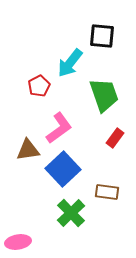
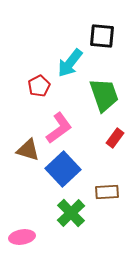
brown triangle: rotated 25 degrees clockwise
brown rectangle: rotated 10 degrees counterclockwise
pink ellipse: moved 4 px right, 5 px up
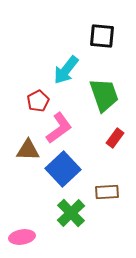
cyan arrow: moved 4 px left, 7 px down
red pentagon: moved 1 px left, 15 px down
brown triangle: rotated 15 degrees counterclockwise
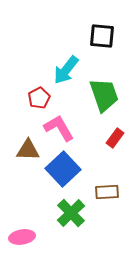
red pentagon: moved 1 px right, 3 px up
pink L-shape: rotated 84 degrees counterclockwise
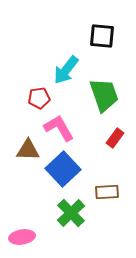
red pentagon: rotated 20 degrees clockwise
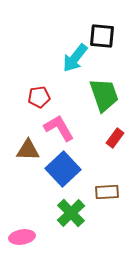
cyan arrow: moved 9 px right, 12 px up
red pentagon: moved 1 px up
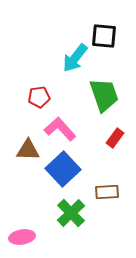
black square: moved 2 px right
pink L-shape: moved 1 px right, 1 px down; rotated 12 degrees counterclockwise
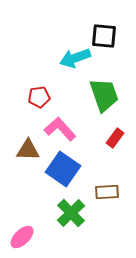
cyan arrow: rotated 32 degrees clockwise
blue square: rotated 12 degrees counterclockwise
pink ellipse: rotated 35 degrees counterclockwise
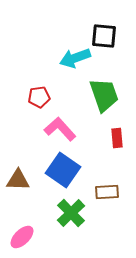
red rectangle: moved 2 px right; rotated 42 degrees counterclockwise
brown triangle: moved 10 px left, 30 px down
blue square: moved 1 px down
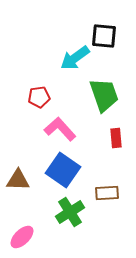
cyan arrow: rotated 16 degrees counterclockwise
red rectangle: moved 1 px left
brown rectangle: moved 1 px down
green cross: moved 1 px left, 1 px up; rotated 12 degrees clockwise
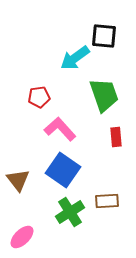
red rectangle: moved 1 px up
brown triangle: rotated 50 degrees clockwise
brown rectangle: moved 8 px down
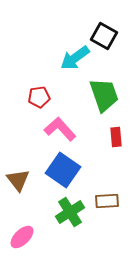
black square: rotated 24 degrees clockwise
